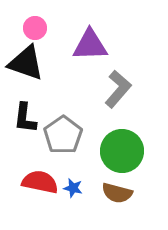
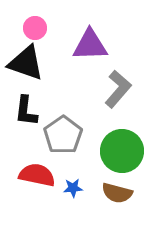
black L-shape: moved 1 px right, 7 px up
red semicircle: moved 3 px left, 7 px up
blue star: rotated 18 degrees counterclockwise
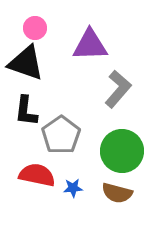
gray pentagon: moved 2 px left
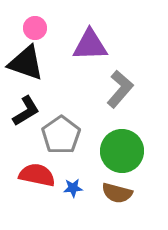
gray L-shape: moved 2 px right
black L-shape: rotated 128 degrees counterclockwise
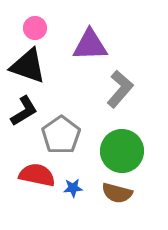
black triangle: moved 2 px right, 3 px down
black L-shape: moved 2 px left
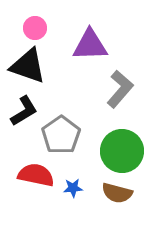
red semicircle: moved 1 px left
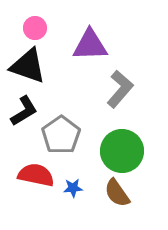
brown semicircle: rotated 40 degrees clockwise
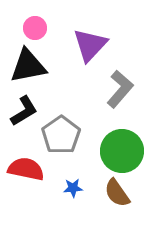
purple triangle: rotated 45 degrees counterclockwise
black triangle: rotated 30 degrees counterclockwise
red semicircle: moved 10 px left, 6 px up
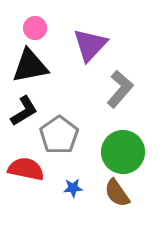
black triangle: moved 2 px right
gray pentagon: moved 2 px left
green circle: moved 1 px right, 1 px down
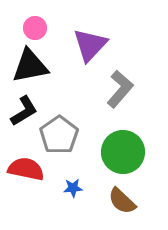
brown semicircle: moved 5 px right, 8 px down; rotated 12 degrees counterclockwise
